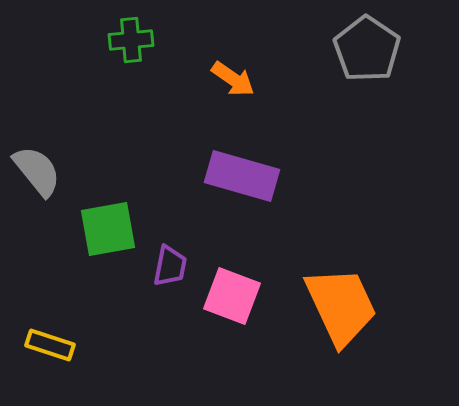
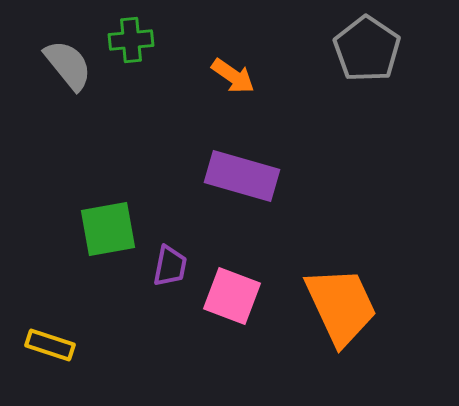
orange arrow: moved 3 px up
gray semicircle: moved 31 px right, 106 px up
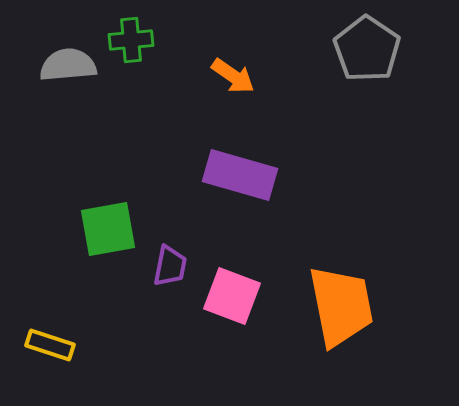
gray semicircle: rotated 56 degrees counterclockwise
purple rectangle: moved 2 px left, 1 px up
orange trapezoid: rotated 14 degrees clockwise
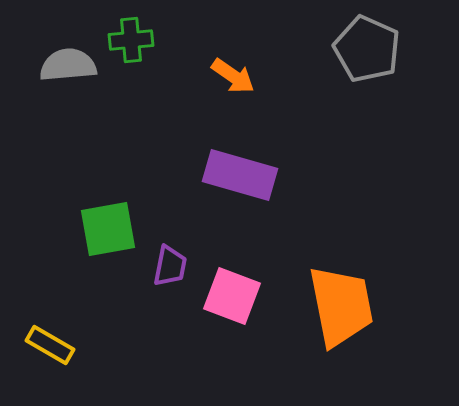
gray pentagon: rotated 10 degrees counterclockwise
yellow rectangle: rotated 12 degrees clockwise
